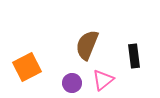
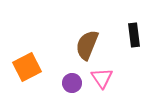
black rectangle: moved 21 px up
pink triangle: moved 1 px left, 2 px up; rotated 25 degrees counterclockwise
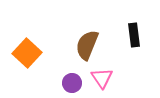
orange square: moved 14 px up; rotated 20 degrees counterclockwise
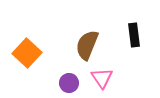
purple circle: moved 3 px left
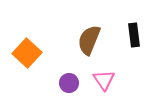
brown semicircle: moved 2 px right, 5 px up
pink triangle: moved 2 px right, 2 px down
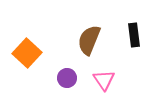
purple circle: moved 2 px left, 5 px up
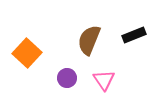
black rectangle: rotated 75 degrees clockwise
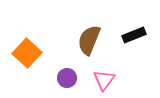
pink triangle: rotated 10 degrees clockwise
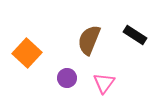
black rectangle: moved 1 px right; rotated 55 degrees clockwise
pink triangle: moved 3 px down
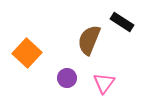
black rectangle: moved 13 px left, 13 px up
